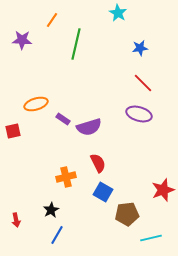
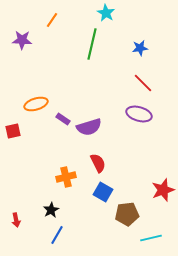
cyan star: moved 12 px left
green line: moved 16 px right
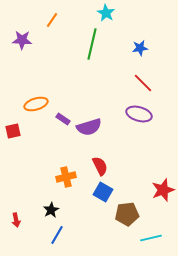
red semicircle: moved 2 px right, 3 px down
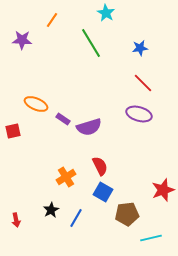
green line: moved 1 px left, 1 px up; rotated 44 degrees counterclockwise
orange ellipse: rotated 40 degrees clockwise
orange cross: rotated 18 degrees counterclockwise
blue line: moved 19 px right, 17 px up
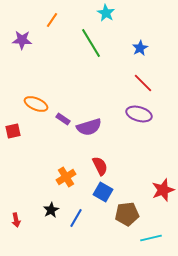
blue star: rotated 21 degrees counterclockwise
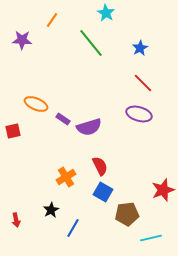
green line: rotated 8 degrees counterclockwise
blue line: moved 3 px left, 10 px down
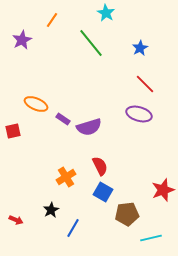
purple star: rotated 30 degrees counterclockwise
red line: moved 2 px right, 1 px down
red arrow: rotated 56 degrees counterclockwise
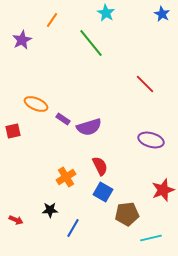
blue star: moved 22 px right, 34 px up; rotated 14 degrees counterclockwise
purple ellipse: moved 12 px right, 26 px down
black star: moved 1 px left; rotated 28 degrees clockwise
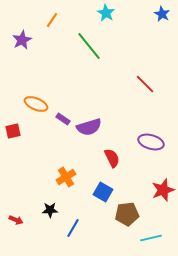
green line: moved 2 px left, 3 px down
purple ellipse: moved 2 px down
red semicircle: moved 12 px right, 8 px up
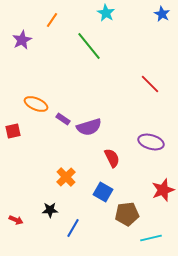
red line: moved 5 px right
orange cross: rotated 12 degrees counterclockwise
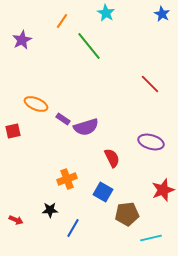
orange line: moved 10 px right, 1 px down
purple semicircle: moved 3 px left
orange cross: moved 1 px right, 2 px down; rotated 24 degrees clockwise
